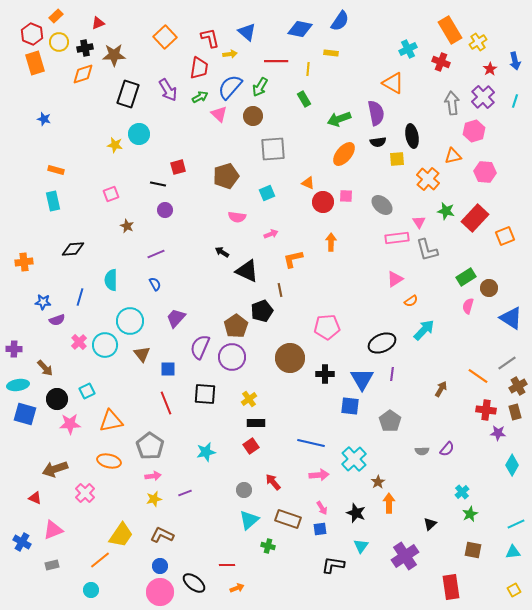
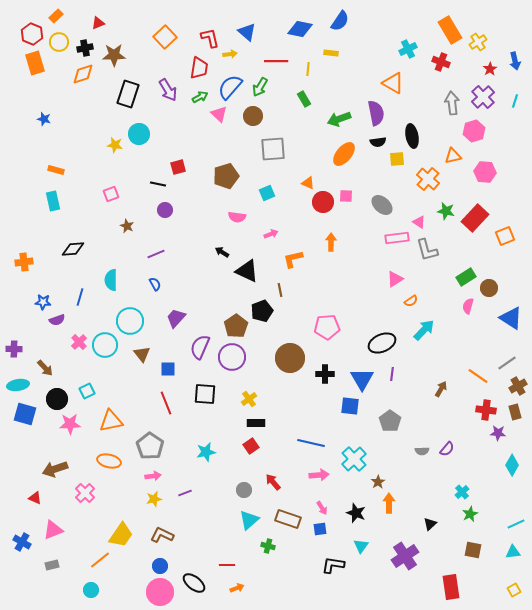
pink triangle at (419, 222): rotated 24 degrees counterclockwise
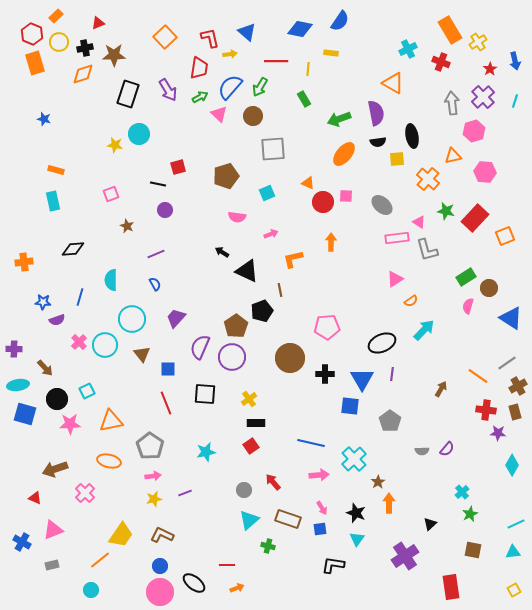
cyan circle at (130, 321): moved 2 px right, 2 px up
cyan triangle at (361, 546): moved 4 px left, 7 px up
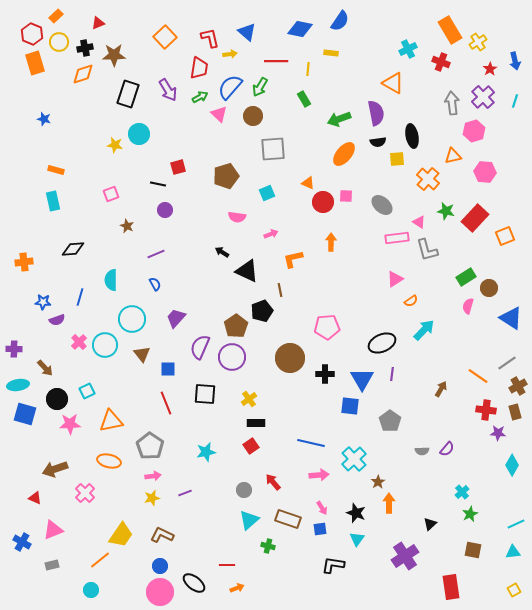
yellow star at (154, 499): moved 2 px left, 1 px up
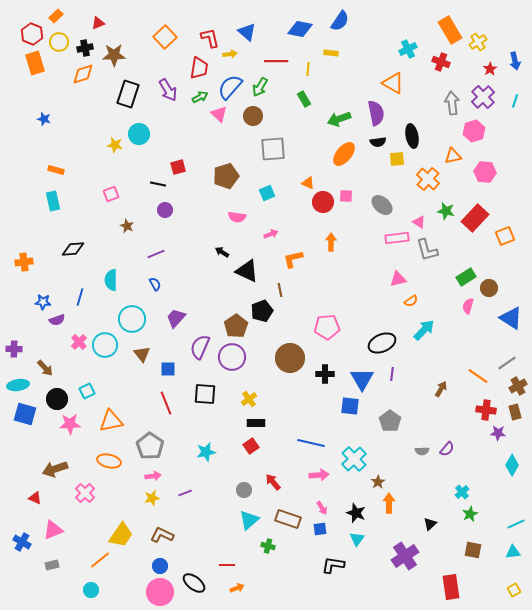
pink triangle at (395, 279): moved 3 px right; rotated 18 degrees clockwise
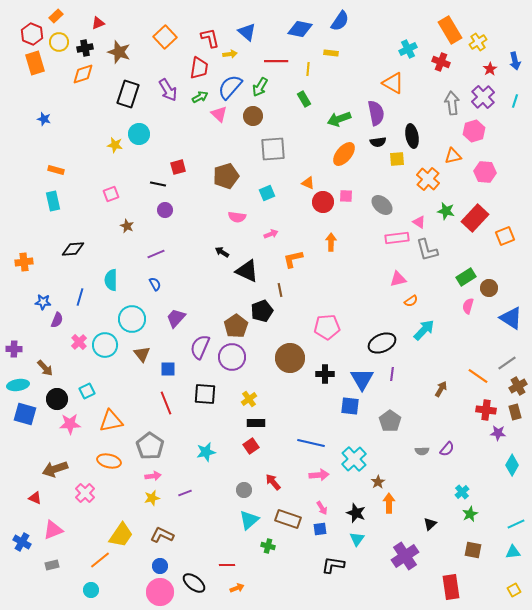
brown star at (114, 55): moved 5 px right, 3 px up; rotated 20 degrees clockwise
purple semicircle at (57, 320): rotated 49 degrees counterclockwise
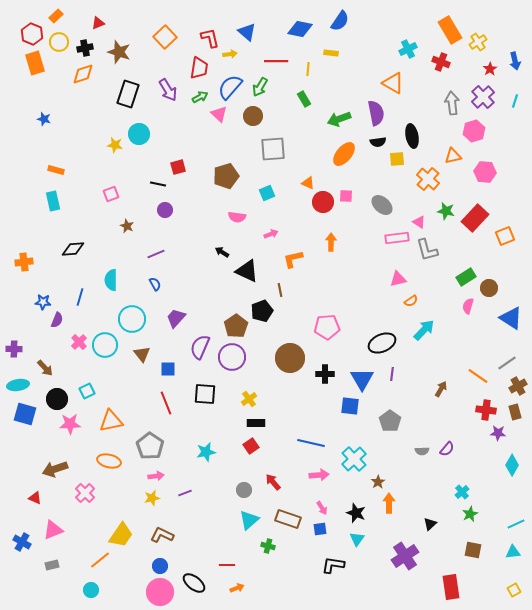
pink arrow at (153, 476): moved 3 px right
